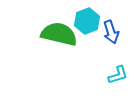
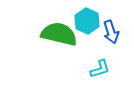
cyan hexagon: rotated 15 degrees counterclockwise
cyan L-shape: moved 18 px left, 6 px up
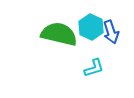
cyan hexagon: moved 4 px right, 6 px down
cyan L-shape: moved 6 px left, 1 px up
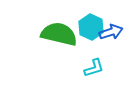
blue arrow: rotated 90 degrees counterclockwise
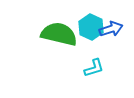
blue arrow: moved 3 px up
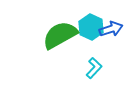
green semicircle: moved 1 px right, 1 px down; rotated 42 degrees counterclockwise
cyan L-shape: rotated 30 degrees counterclockwise
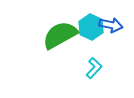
blue arrow: moved 4 px up; rotated 30 degrees clockwise
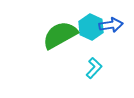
blue arrow: rotated 20 degrees counterclockwise
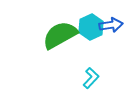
cyan hexagon: rotated 10 degrees clockwise
cyan L-shape: moved 3 px left, 10 px down
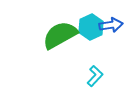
cyan L-shape: moved 4 px right, 2 px up
